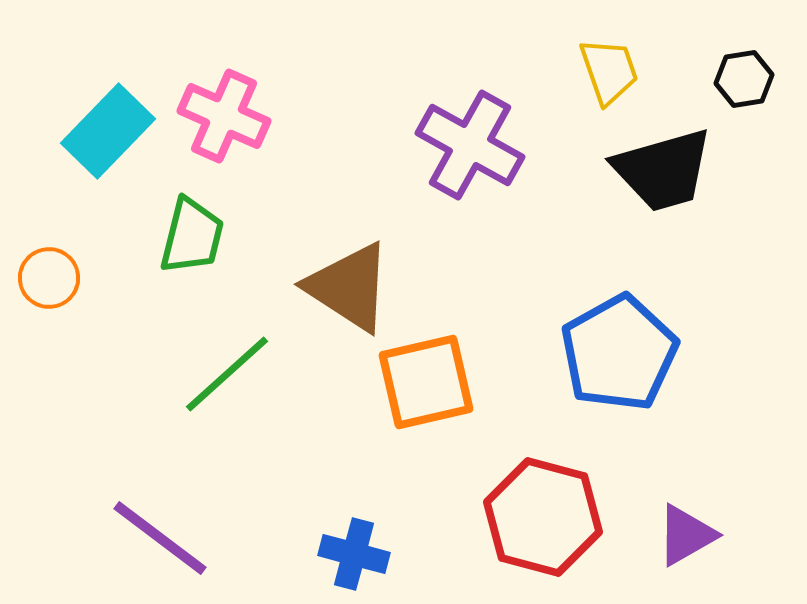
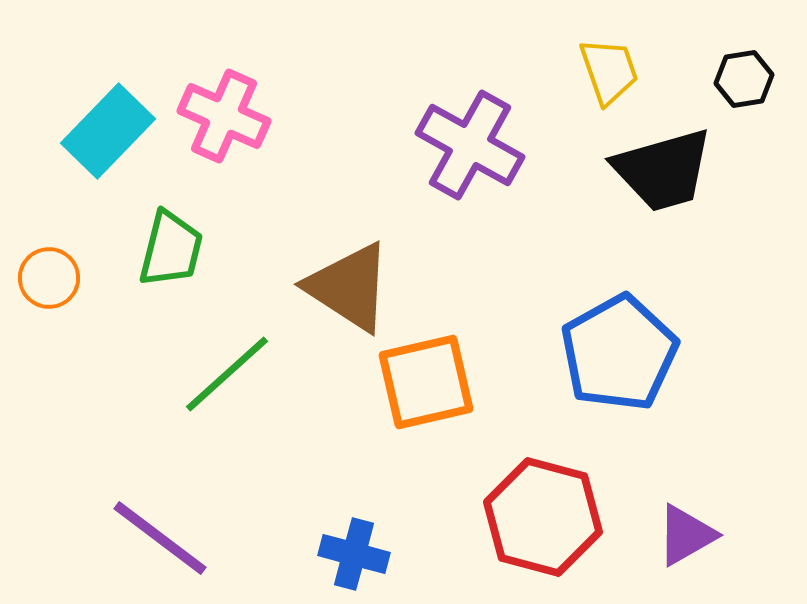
green trapezoid: moved 21 px left, 13 px down
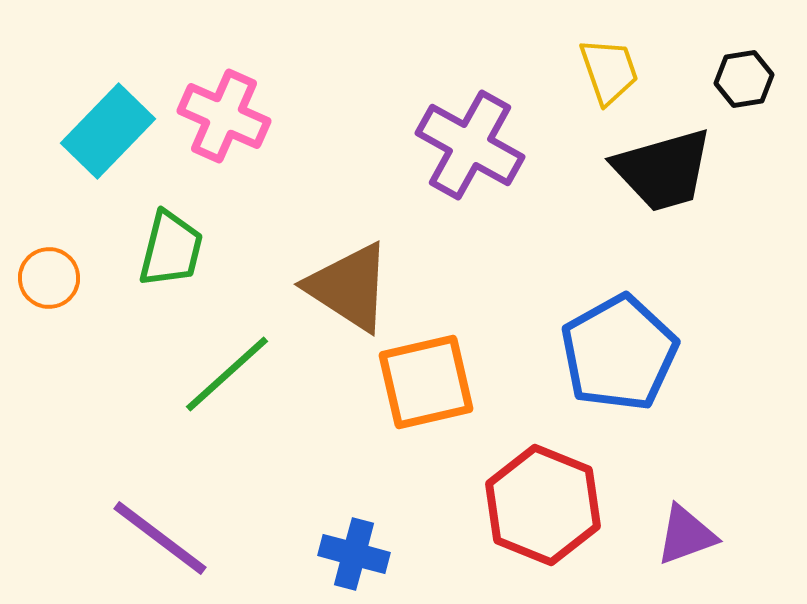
red hexagon: moved 12 px up; rotated 7 degrees clockwise
purple triangle: rotated 10 degrees clockwise
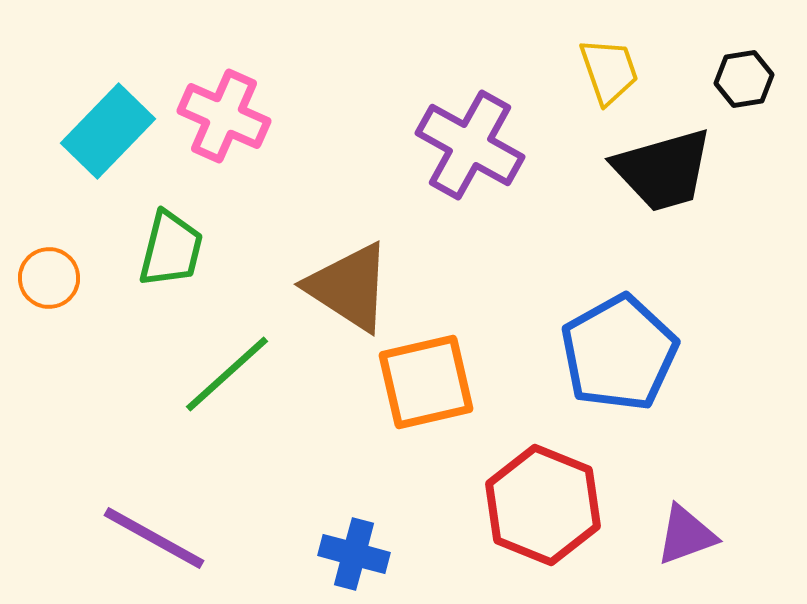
purple line: moved 6 px left; rotated 8 degrees counterclockwise
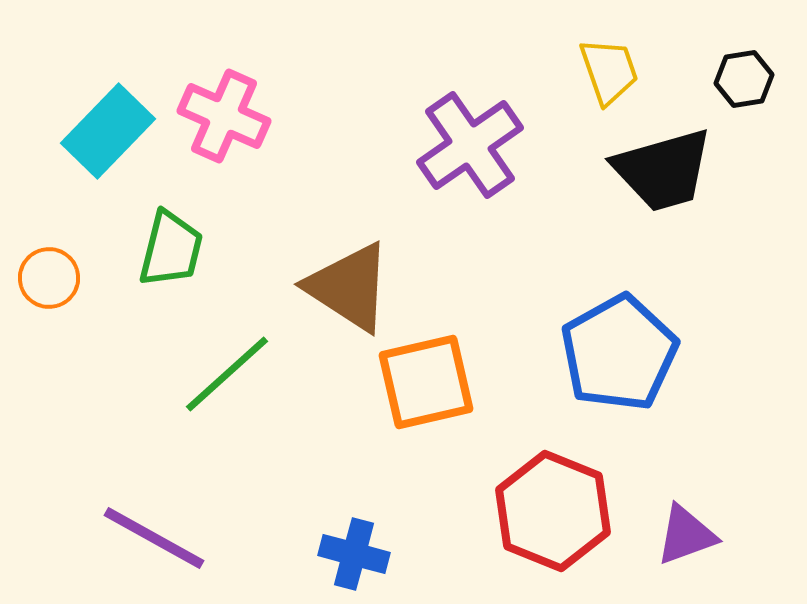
purple cross: rotated 26 degrees clockwise
red hexagon: moved 10 px right, 6 px down
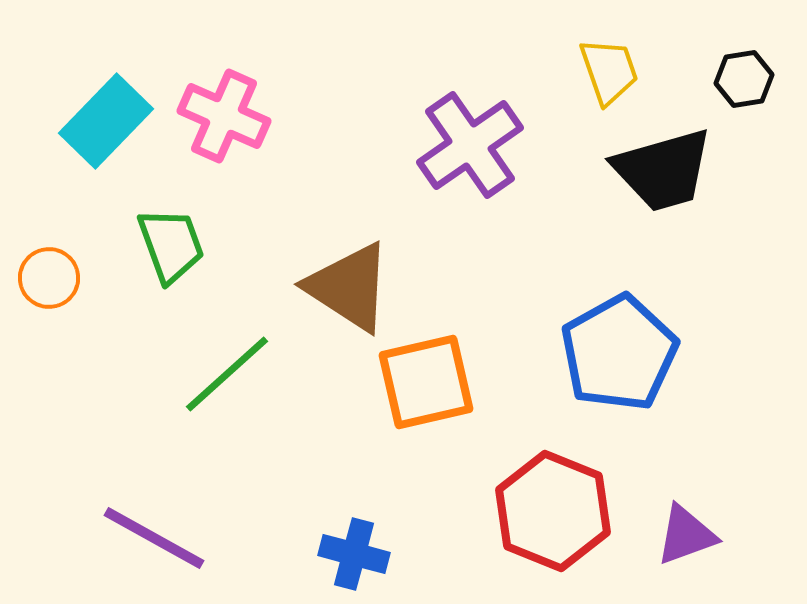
cyan rectangle: moved 2 px left, 10 px up
green trapezoid: moved 4 px up; rotated 34 degrees counterclockwise
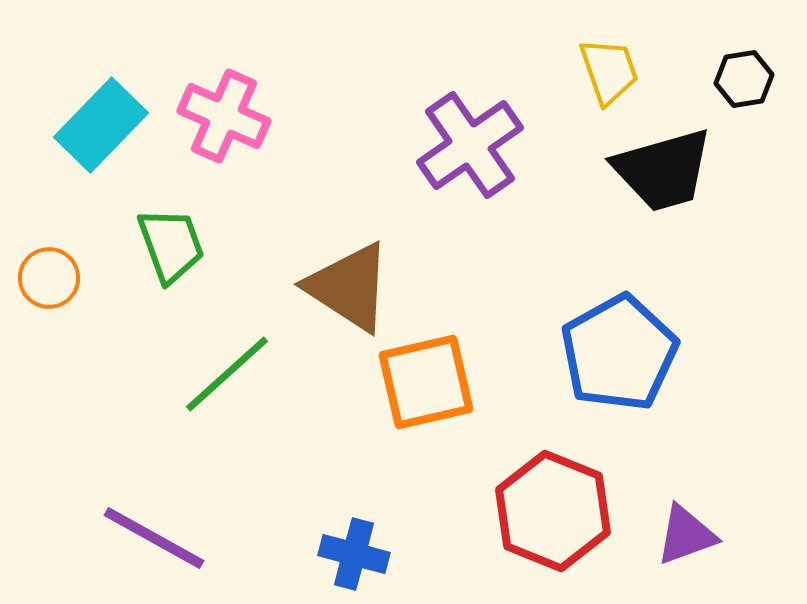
cyan rectangle: moved 5 px left, 4 px down
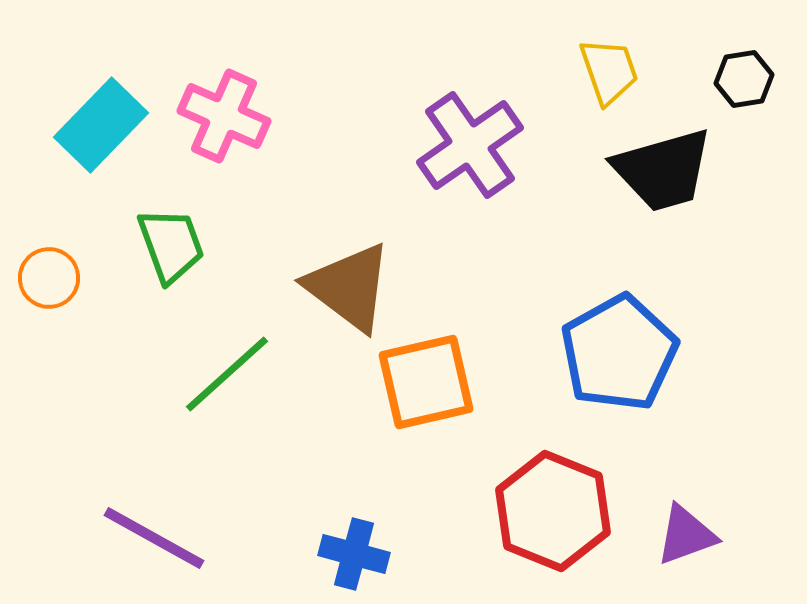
brown triangle: rotated 4 degrees clockwise
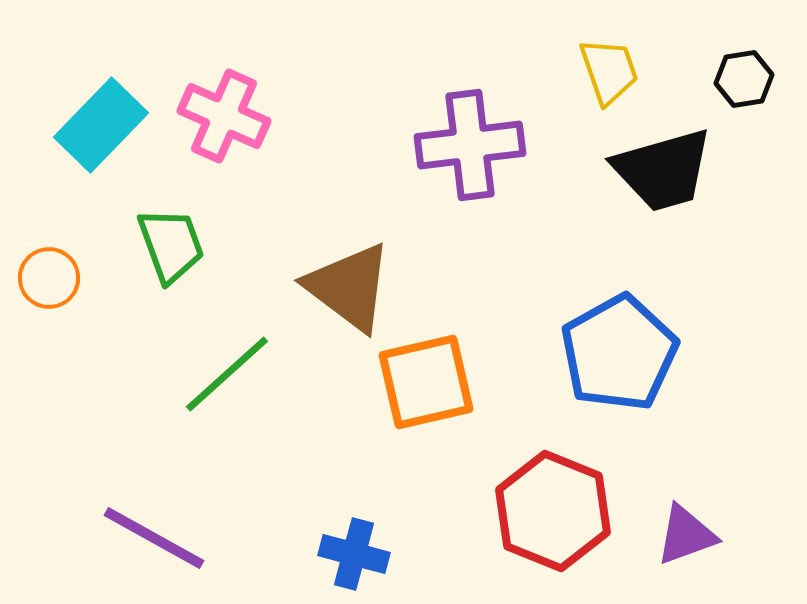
purple cross: rotated 28 degrees clockwise
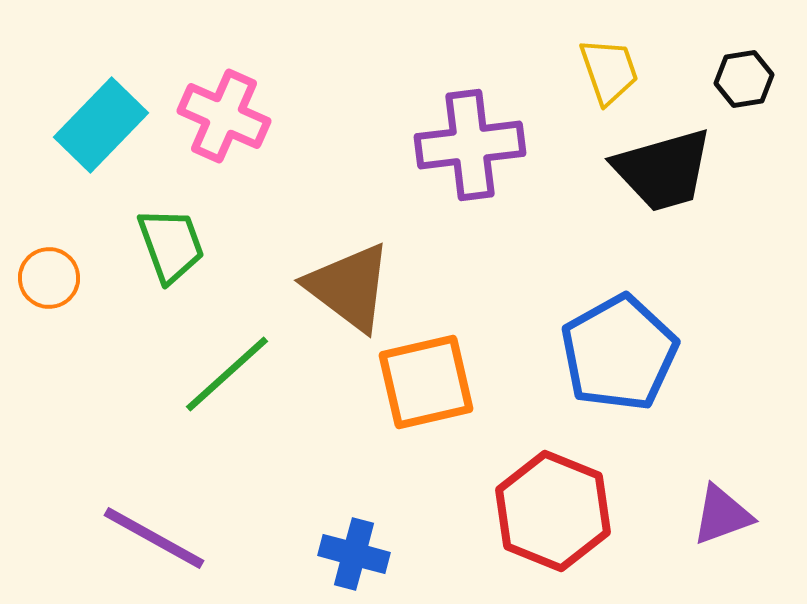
purple triangle: moved 36 px right, 20 px up
